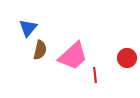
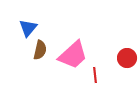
pink trapezoid: moved 1 px up
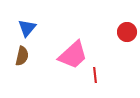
blue triangle: moved 1 px left
brown semicircle: moved 18 px left, 6 px down
red circle: moved 26 px up
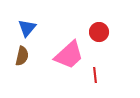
red circle: moved 28 px left
pink trapezoid: moved 4 px left
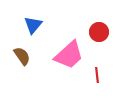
blue triangle: moved 6 px right, 3 px up
brown semicircle: rotated 48 degrees counterclockwise
red line: moved 2 px right
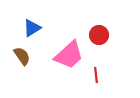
blue triangle: moved 1 px left, 3 px down; rotated 18 degrees clockwise
red circle: moved 3 px down
red line: moved 1 px left
